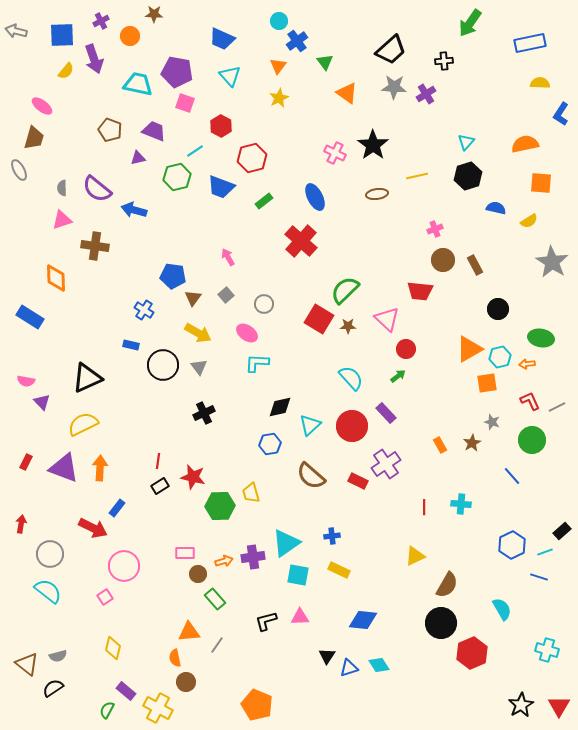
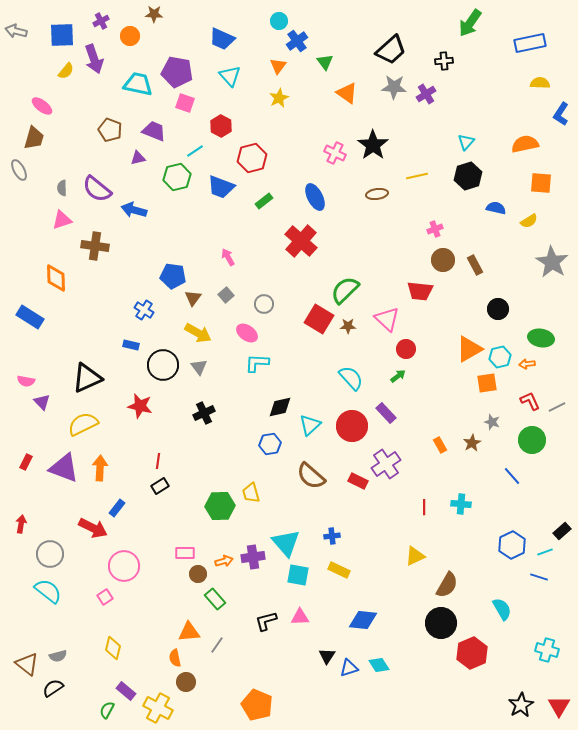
red star at (193, 477): moved 53 px left, 71 px up
cyan triangle at (286, 543): rotated 36 degrees counterclockwise
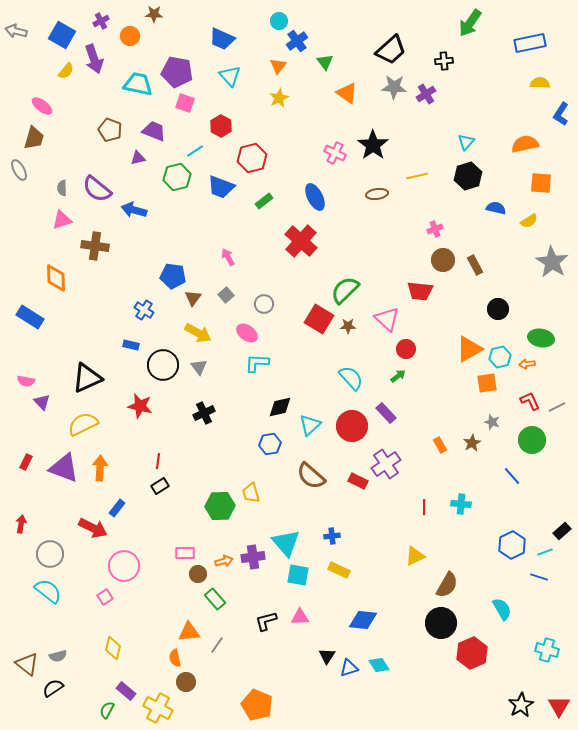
blue square at (62, 35): rotated 32 degrees clockwise
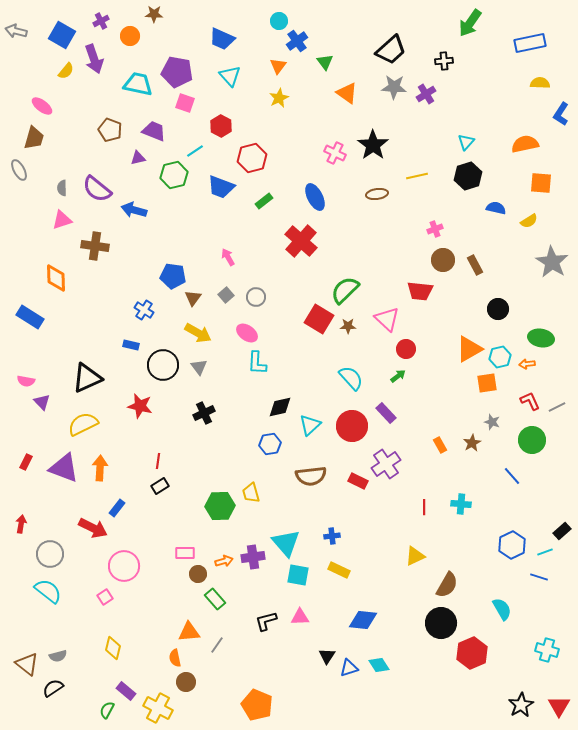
green hexagon at (177, 177): moved 3 px left, 2 px up
gray circle at (264, 304): moved 8 px left, 7 px up
cyan L-shape at (257, 363): rotated 90 degrees counterclockwise
brown semicircle at (311, 476): rotated 48 degrees counterclockwise
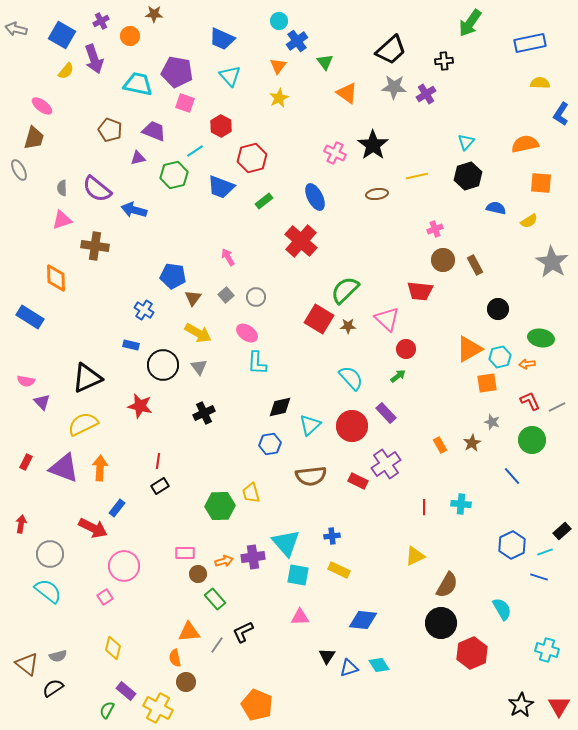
gray arrow at (16, 31): moved 2 px up
black L-shape at (266, 621): moved 23 px left, 11 px down; rotated 10 degrees counterclockwise
